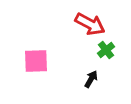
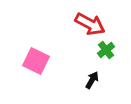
pink square: rotated 28 degrees clockwise
black arrow: moved 1 px right, 1 px down
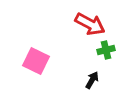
green cross: rotated 24 degrees clockwise
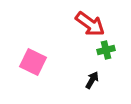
red arrow: rotated 8 degrees clockwise
pink square: moved 3 px left, 1 px down
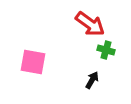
green cross: rotated 30 degrees clockwise
pink square: rotated 16 degrees counterclockwise
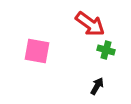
pink square: moved 4 px right, 11 px up
black arrow: moved 5 px right, 6 px down
